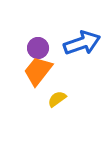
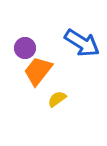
blue arrow: rotated 51 degrees clockwise
purple circle: moved 13 px left
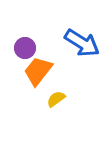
yellow semicircle: moved 1 px left
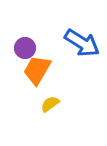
orange trapezoid: moved 1 px left, 1 px up; rotated 8 degrees counterclockwise
yellow semicircle: moved 6 px left, 5 px down
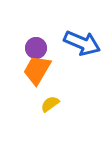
blue arrow: rotated 9 degrees counterclockwise
purple circle: moved 11 px right
